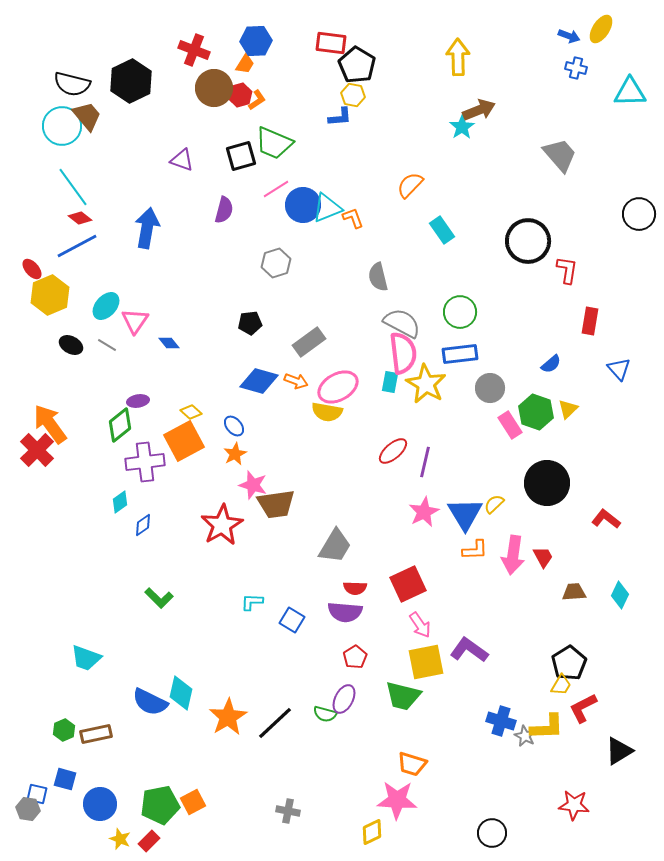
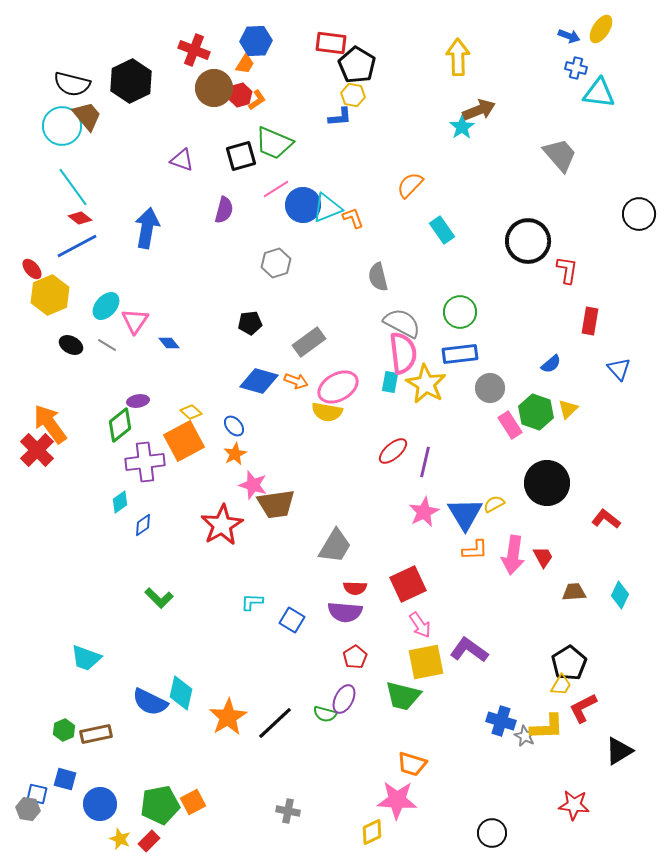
cyan triangle at (630, 92): moved 31 px left, 1 px down; rotated 8 degrees clockwise
yellow semicircle at (494, 504): rotated 15 degrees clockwise
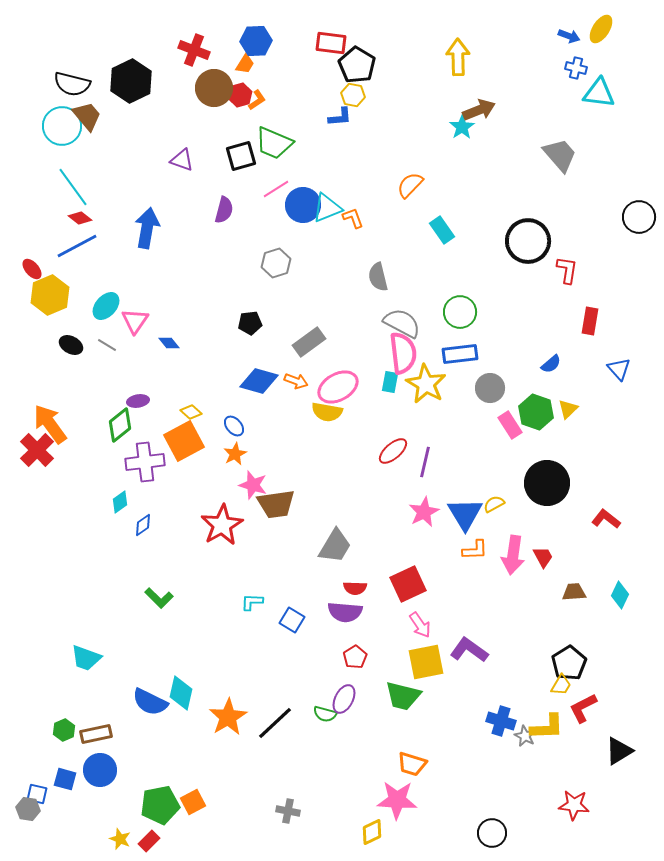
black circle at (639, 214): moved 3 px down
blue circle at (100, 804): moved 34 px up
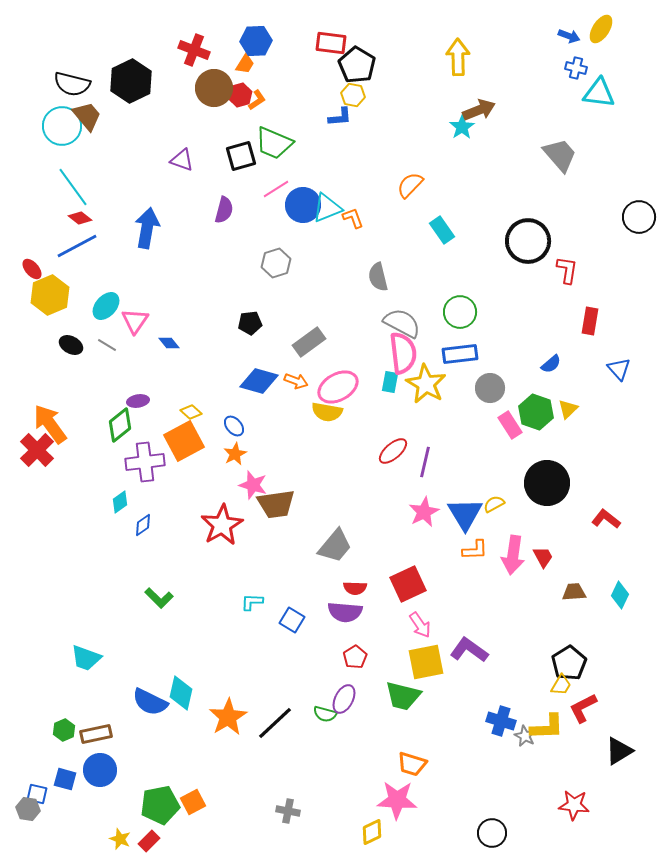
gray trapezoid at (335, 546): rotated 9 degrees clockwise
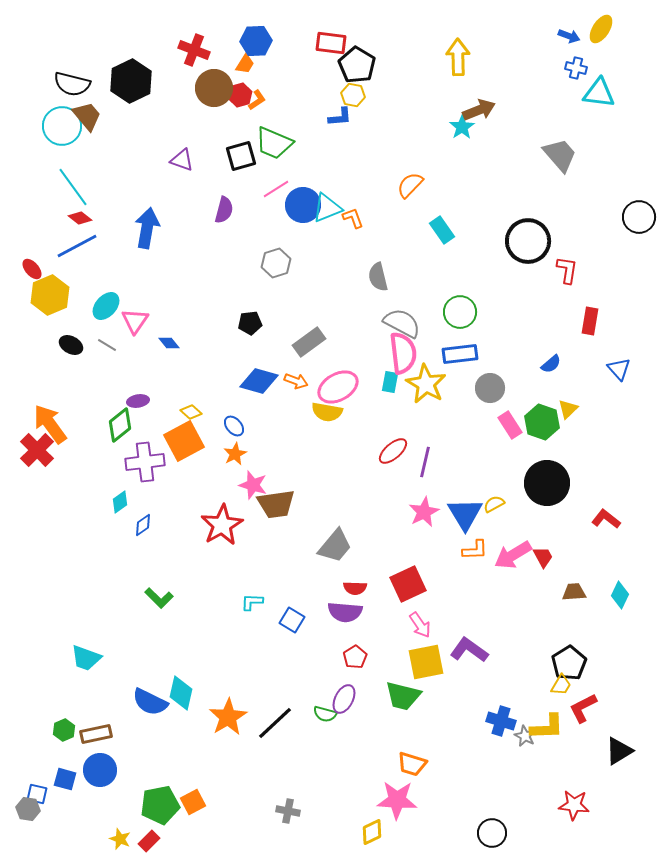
green hexagon at (536, 412): moved 6 px right, 10 px down
pink arrow at (513, 555): rotated 51 degrees clockwise
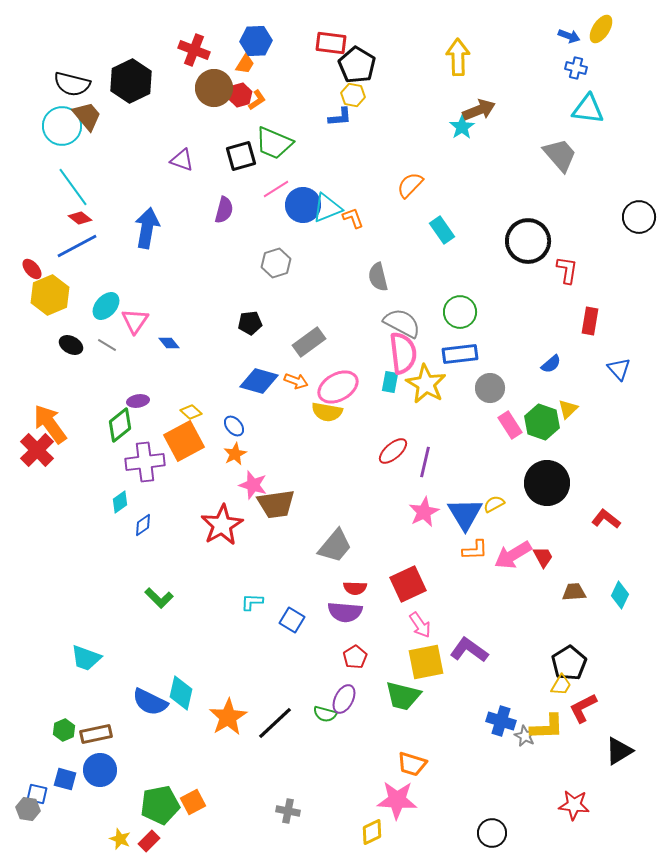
cyan triangle at (599, 93): moved 11 px left, 16 px down
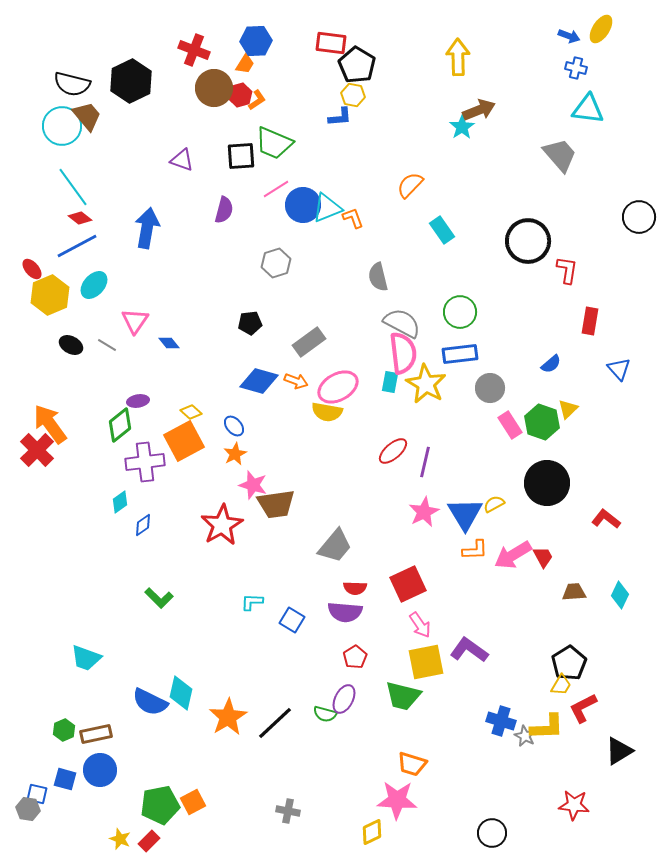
black square at (241, 156): rotated 12 degrees clockwise
cyan ellipse at (106, 306): moved 12 px left, 21 px up
